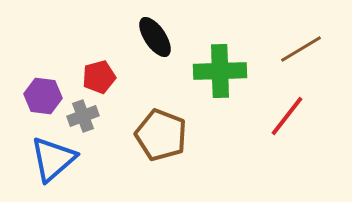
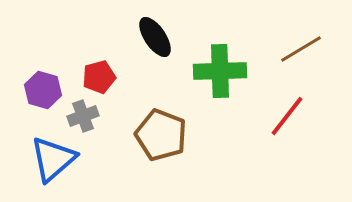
purple hexagon: moved 6 px up; rotated 9 degrees clockwise
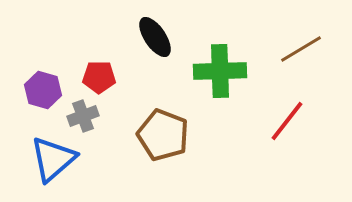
red pentagon: rotated 16 degrees clockwise
red line: moved 5 px down
brown pentagon: moved 2 px right
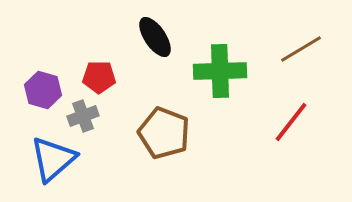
red line: moved 4 px right, 1 px down
brown pentagon: moved 1 px right, 2 px up
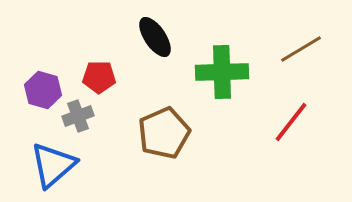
green cross: moved 2 px right, 1 px down
gray cross: moved 5 px left
brown pentagon: rotated 27 degrees clockwise
blue triangle: moved 6 px down
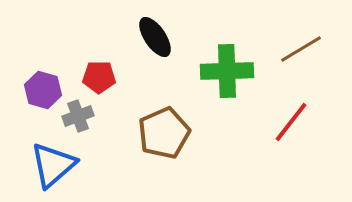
green cross: moved 5 px right, 1 px up
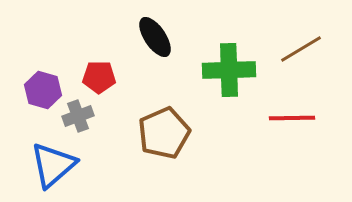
green cross: moved 2 px right, 1 px up
red line: moved 1 px right, 4 px up; rotated 51 degrees clockwise
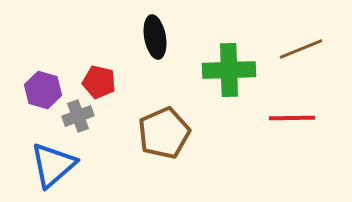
black ellipse: rotated 24 degrees clockwise
brown line: rotated 9 degrees clockwise
red pentagon: moved 5 px down; rotated 12 degrees clockwise
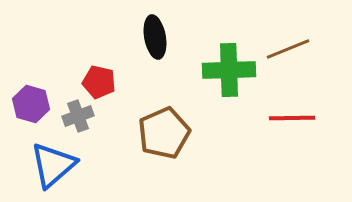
brown line: moved 13 px left
purple hexagon: moved 12 px left, 14 px down
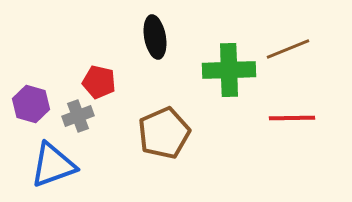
blue triangle: rotated 21 degrees clockwise
